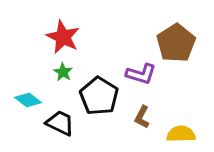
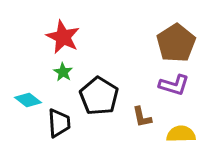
purple L-shape: moved 33 px right, 11 px down
brown L-shape: rotated 40 degrees counterclockwise
black trapezoid: moved 1 px left; rotated 60 degrees clockwise
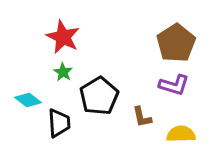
black pentagon: rotated 9 degrees clockwise
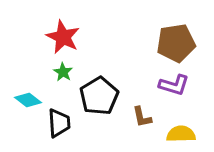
brown pentagon: rotated 24 degrees clockwise
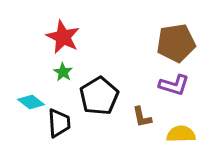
cyan diamond: moved 3 px right, 2 px down
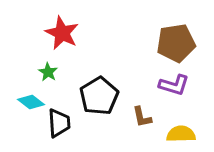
red star: moved 1 px left, 4 px up
green star: moved 15 px left
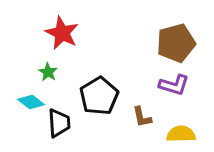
brown pentagon: rotated 6 degrees counterclockwise
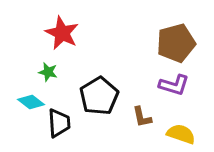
green star: rotated 18 degrees counterclockwise
yellow semicircle: rotated 20 degrees clockwise
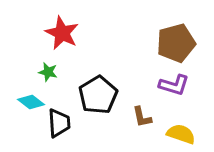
black pentagon: moved 1 px left, 1 px up
